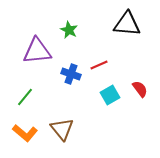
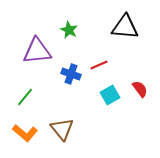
black triangle: moved 2 px left, 3 px down
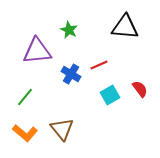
blue cross: rotated 12 degrees clockwise
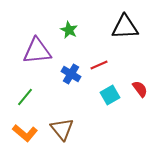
black triangle: rotated 8 degrees counterclockwise
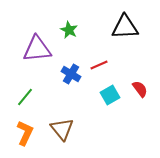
purple triangle: moved 2 px up
orange L-shape: rotated 105 degrees counterclockwise
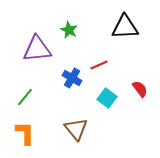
blue cross: moved 1 px right, 4 px down
cyan square: moved 3 px left, 3 px down; rotated 24 degrees counterclockwise
brown triangle: moved 14 px right
orange L-shape: rotated 25 degrees counterclockwise
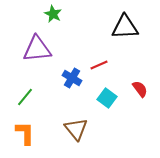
green star: moved 16 px left, 16 px up
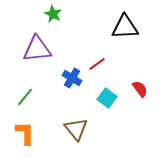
red line: moved 2 px left, 1 px up; rotated 12 degrees counterclockwise
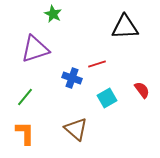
purple triangle: moved 2 px left; rotated 12 degrees counterclockwise
red line: rotated 18 degrees clockwise
blue cross: rotated 12 degrees counterclockwise
red semicircle: moved 2 px right, 1 px down
cyan square: rotated 24 degrees clockwise
brown triangle: rotated 10 degrees counterclockwise
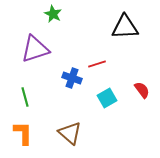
green line: rotated 54 degrees counterclockwise
brown triangle: moved 6 px left, 4 px down
orange L-shape: moved 2 px left
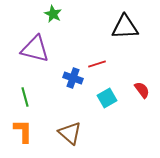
purple triangle: rotated 32 degrees clockwise
blue cross: moved 1 px right
orange L-shape: moved 2 px up
